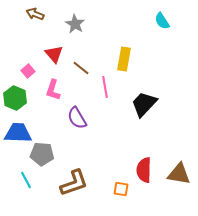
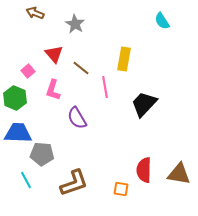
brown arrow: moved 1 px up
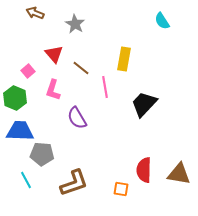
blue trapezoid: moved 2 px right, 2 px up
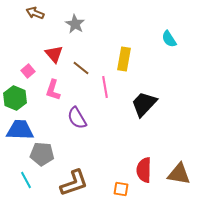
cyan semicircle: moved 7 px right, 18 px down
blue trapezoid: moved 1 px up
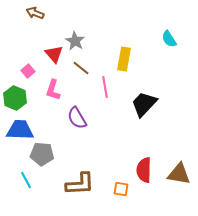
gray star: moved 17 px down
brown L-shape: moved 6 px right, 1 px down; rotated 16 degrees clockwise
